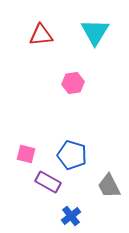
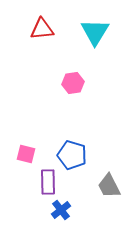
red triangle: moved 1 px right, 6 px up
purple rectangle: rotated 60 degrees clockwise
blue cross: moved 10 px left, 6 px up
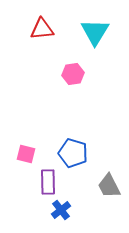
pink hexagon: moved 9 px up
blue pentagon: moved 1 px right, 2 px up
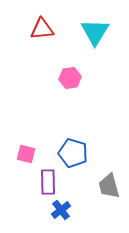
pink hexagon: moved 3 px left, 4 px down
gray trapezoid: rotated 12 degrees clockwise
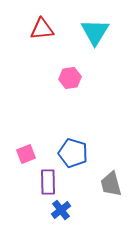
pink square: rotated 36 degrees counterclockwise
gray trapezoid: moved 2 px right, 2 px up
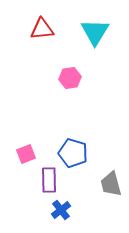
purple rectangle: moved 1 px right, 2 px up
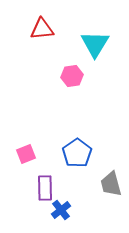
cyan triangle: moved 12 px down
pink hexagon: moved 2 px right, 2 px up
blue pentagon: moved 4 px right; rotated 20 degrees clockwise
purple rectangle: moved 4 px left, 8 px down
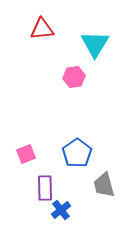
pink hexagon: moved 2 px right, 1 px down
gray trapezoid: moved 7 px left, 1 px down
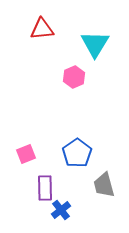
pink hexagon: rotated 15 degrees counterclockwise
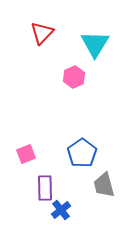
red triangle: moved 4 px down; rotated 40 degrees counterclockwise
blue pentagon: moved 5 px right
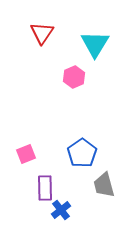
red triangle: rotated 10 degrees counterclockwise
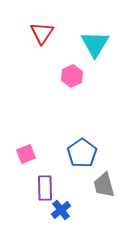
pink hexagon: moved 2 px left, 1 px up
